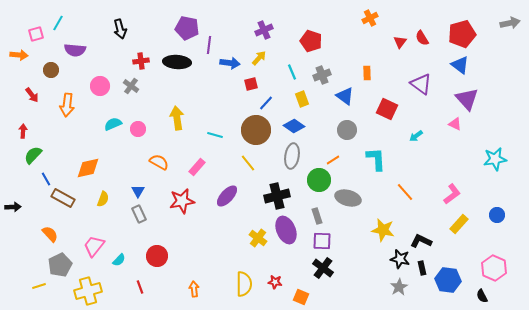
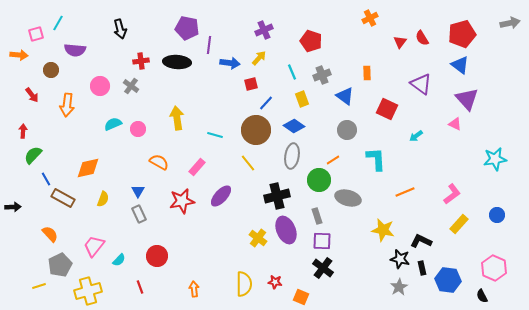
orange line at (405, 192): rotated 72 degrees counterclockwise
purple ellipse at (227, 196): moved 6 px left
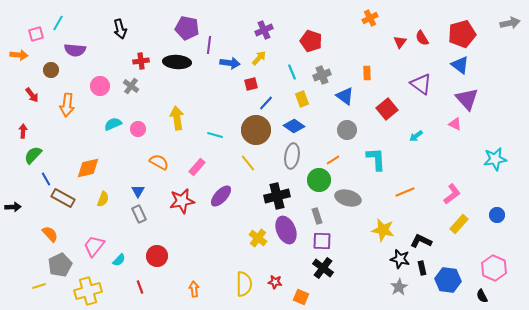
red square at (387, 109): rotated 25 degrees clockwise
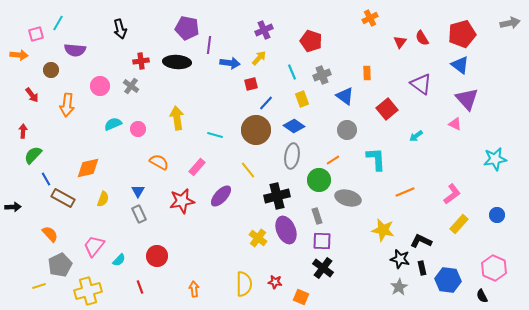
yellow line at (248, 163): moved 7 px down
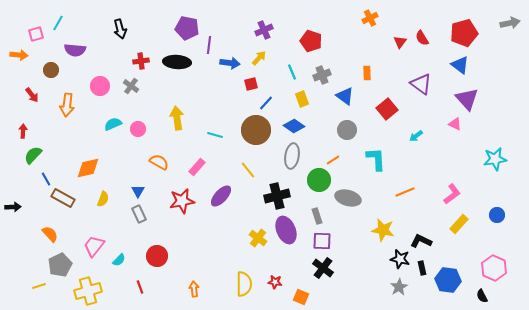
red pentagon at (462, 34): moved 2 px right, 1 px up
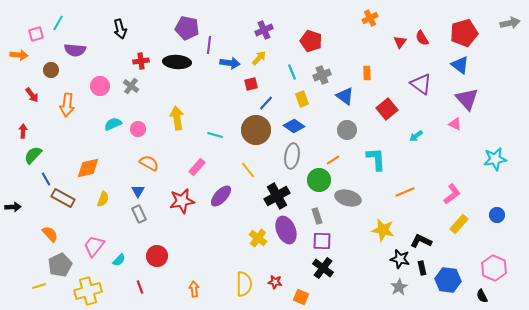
orange semicircle at (159, 162): moved 10 px left, 1 px down
black cross at (277, 196): rotated 15 degrees counterclockwise
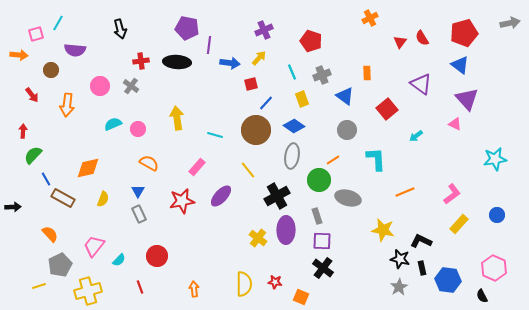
purple ellipse at (286, 230): rotated 24 degrees clockwise
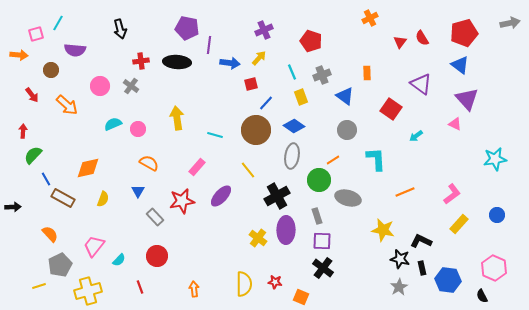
yellow rectangle at (302, 99): moved 1 px left, 2 px up
orange arrow at (67, 105): rotated 55 degrees counterclockwise
red square at (387, 109): moved 4 px right; rotated 15 degrees counterclockwise
gray rectangle at (139, 214): moved 16 px right, 3 px down; rotated 18 degrees counterclockwise
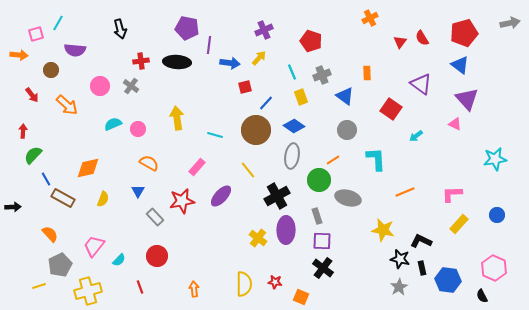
red square at (251, 84): moved 6 px left, 3 px down
pink L-shape at (452, 194): rotated 145 degrees counterclockwise
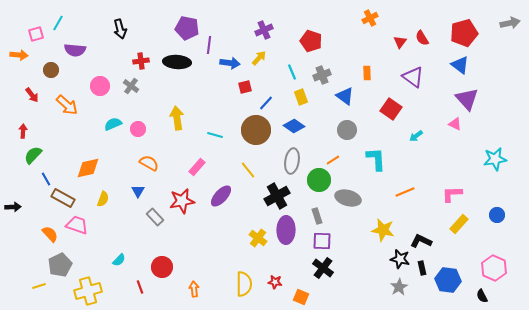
purple triangle at (421, 84): moved 8 px left, 7 px up
gray ellipse at (292, 156): moved 5 px down
pink trapezoid at (94, 246): moved 17 px left, 21 px up; rotated 70 degrees clockwise
red circle at (157, 256): moved 5 px right, 11 px down
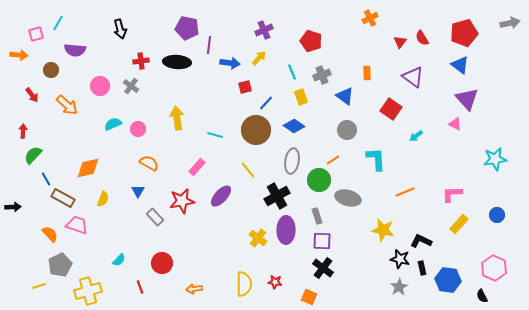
red circle at (162, 267): moved 4 px up
orange arrow at (194, 289): rotated 91 degrees counterclockwise
orange square at (301, 297): moved 8 px right
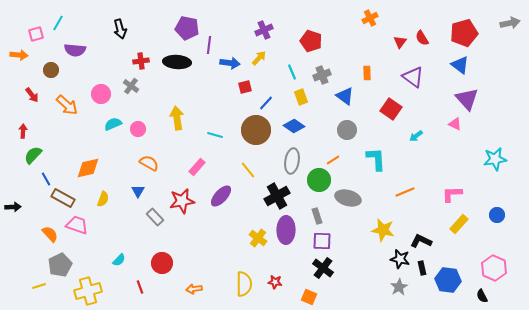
pink circle at (100, 86): moved 1 px right, 8 px down
